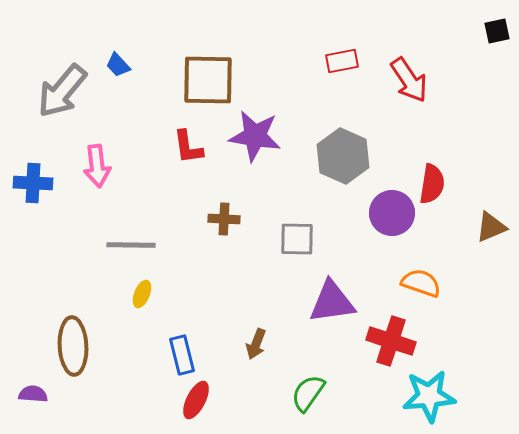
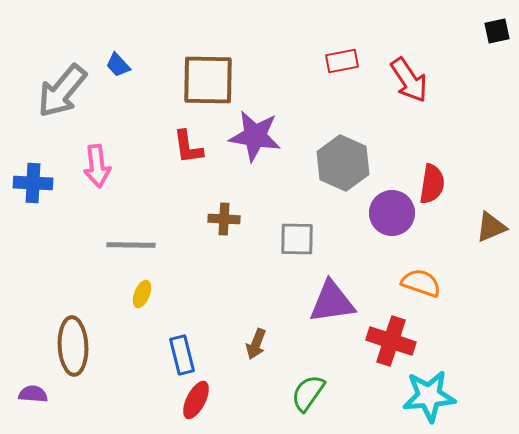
gray hexagon: moved 7 px down
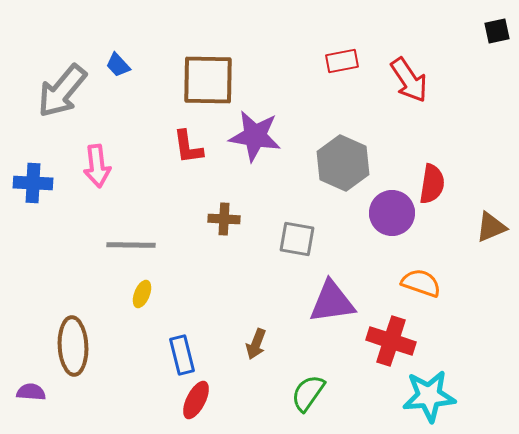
gray square: rotated 9 degrees clockwise
purple semicircle: moved 2 px left, 2 px up
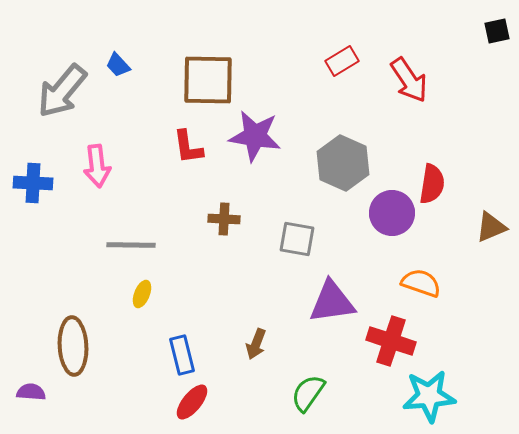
red rectangle: rotated 20 degrees counterclockwise
red ellipse: moved 4 px left, 2 px down; rotated 12 degrees clockwise
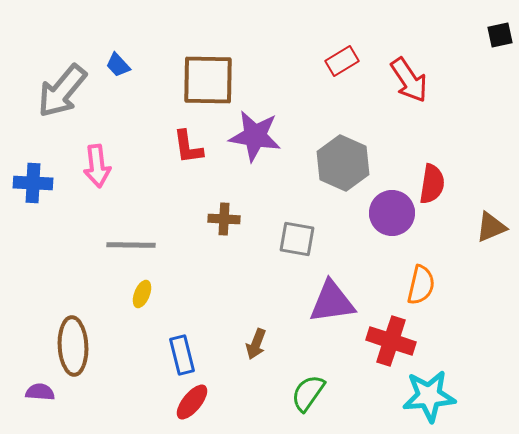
black square: moved 3 px right, 4 px down
orange semicircle: moved 2 px down; rotated 84 degrees clockwise
purple semicircle: moved 9 px right
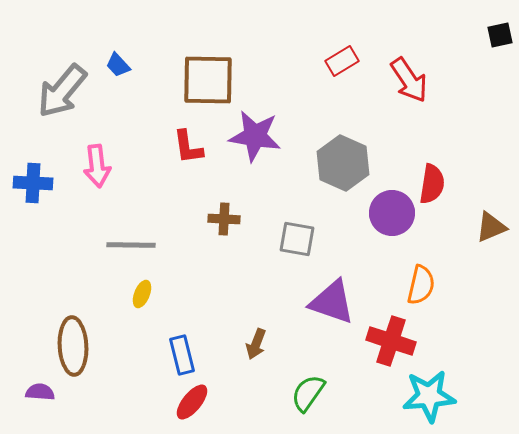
purple triangle: rotated 27 degrees clockwise
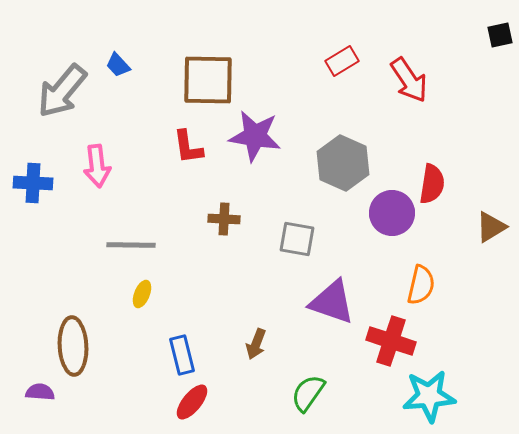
brown triangle: rotated 8 degrees counterclockwise
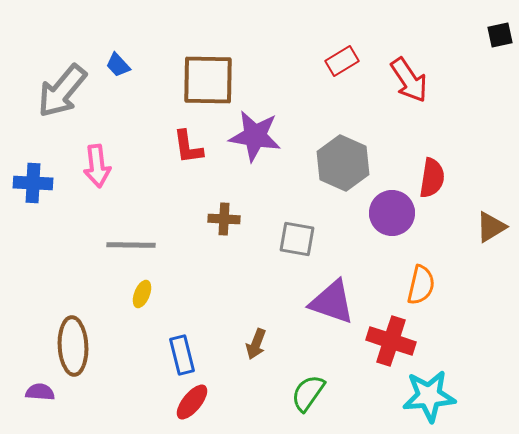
red semicircle: moved 6 px up
